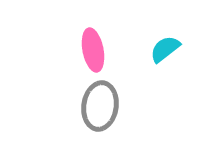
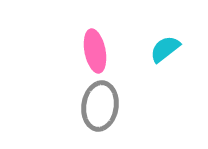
pink ellipse: moved 2 px right, 1 px down
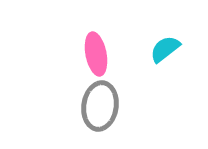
pink ellipse: moved 1 px right, 3 px down
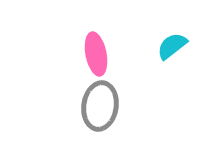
cyan semicircle: moved 7 px right, 3 px up
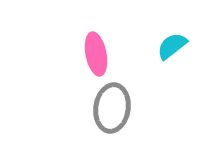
gray ellipse: moved 12 px right, 2 px down
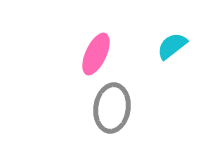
pink ellipse: rotated 36 degrees clockwise
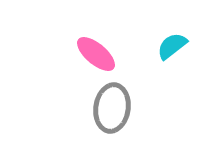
pink ellipse: rotated 75 degrees counterclockwise
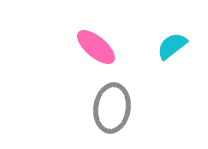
pink ellipse: moved 7 px up
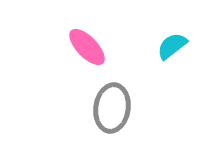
pink ellipse: moved 9 px left; rotated 6 degrees clockwise
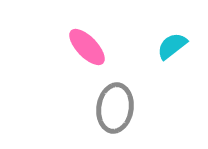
gray ellipse: moved 3 px right
